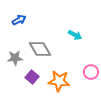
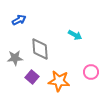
gray diamond: rotated 25 degrees clockwise
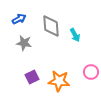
blue arrow: moved 1 px up
cyan arrow: rotated 32 degrees clockwise
gray diamond: moved 11 px right, 23 px up
gray star: moved 9 px right, 15 px up; rotated 14 degrees clockwise
purple square: rotated 24 degrees clockwise
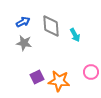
blue arrow: moved 4 px right, 3 px down
purple square: moved 5 px right
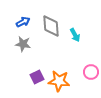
gray star: moved 1 px left, 1 px down
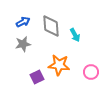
gray star: rotated 21 degrees counterclockwise
orange star: moved 16 px up
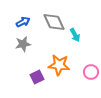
gray diamond: moved 3 px right, 4 px up; rotated 20 degrees counterclockwise
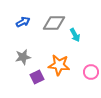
gray diamond: moved 1 px down; rotated 65 degrees counterclockwise
gray star: moved 13 px down
